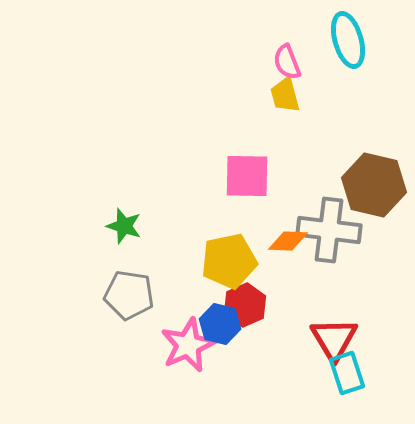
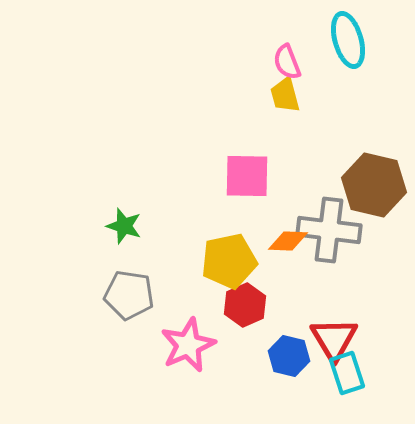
blue hexagon: moved 69 px right, 32 px down
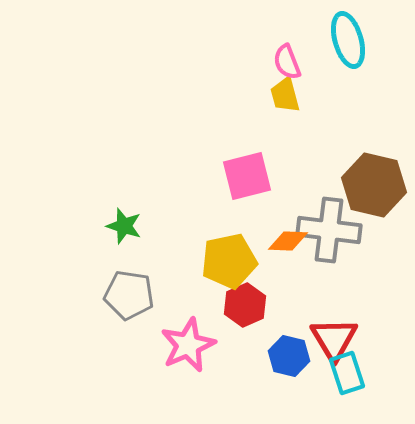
pink square: rotated 15 degrees counterclockwise
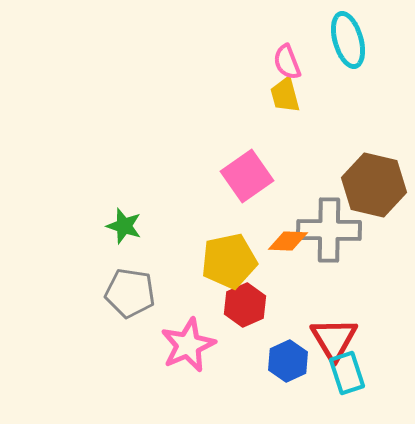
pink square: rotated 21 degrees counterclockwise
gray cross: rotated 6 degrees counterclockwise
gray pentagon: moved 1 px right, 2 px up
blue hexagon: moved 1 px left, 5 px down; rotated 21 degrees clockwise
